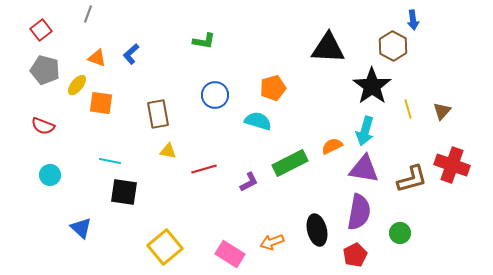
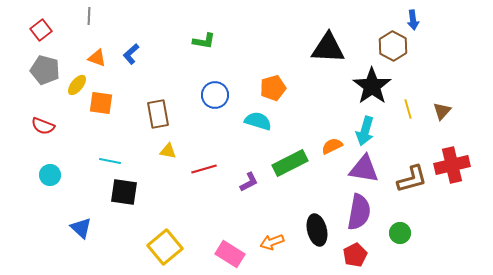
gray line: moved 1 px right, 2 px down; rotated 18 degrees counterclockwise
red cross: rotated 32 degrees counterclockwise
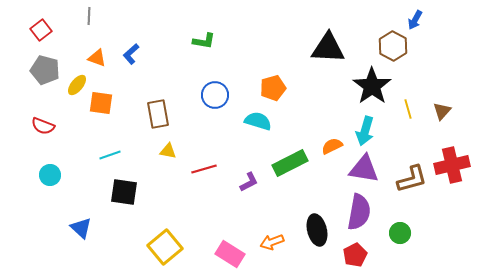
blue arrow: moved 2 px right; rotated 36 degrees clockwise
cyan line: moved 6 px up; rotated 30 degrees counterclockwise
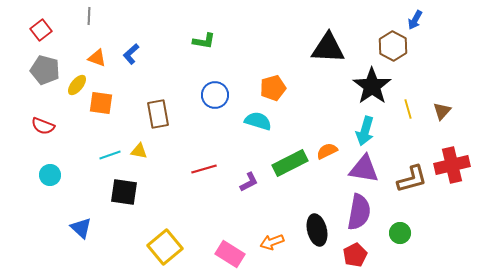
orange semicircle: moved 5 px left, 5 px down
yellow triangle: moved 29 px left
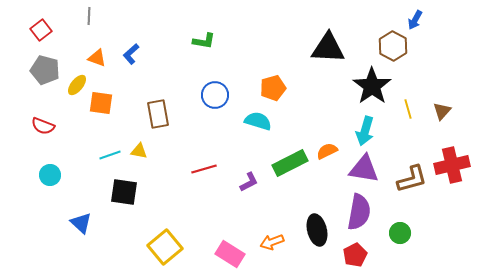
blue triangle: moved 5 px up
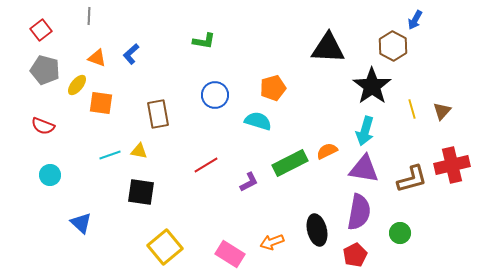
yellow line: moved 4 px right
red line: moved 2 px right, 4 px up; rotated 15 degrees counterclockwise
black square: moved 17 px right
